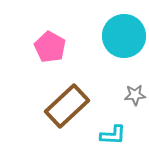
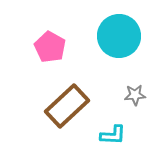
cyan circle: moved 5 px left
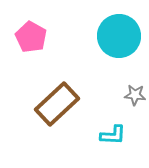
pink pentagon: moved 19 px left, 10 px up
gray star: rotated 10 degrees clockwise
brown rectangle: moved 10 px left, 2 px up
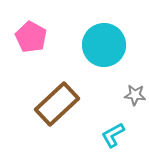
cyan circle: moved 15 px left, 9 px down
cyan L-shape: rotated 148 degrees clockwise
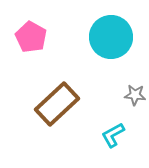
cyan circle: moved 7 px right, 8 px up
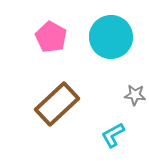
pink pentagon: moved 20 px right
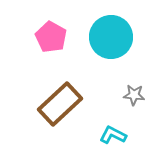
gray star: moved 1 px left
brown rectangle: moved 3 px right
cyan L-shape: rotated 56 degrees clockwise
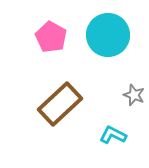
cyan circle: moved 3 px left, 2 px up
gray star: rotated 15 degrees clockwise
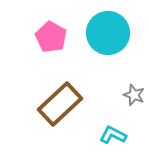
cyan circle: moved 2 px up
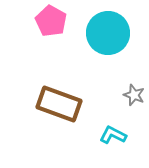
pink pentagon: moved 16 px up
brown rectangle: moved 1 px left; rotated 63 degrees clockwise
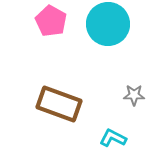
cyan circle: moved 9 px up
gray star: rotated 20 degrees counterclockwise
cyan L-shape: moved 3 px down
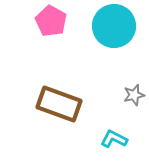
cyan circle: moved 6 px right, 2 px down
gray star: rotated 15 degrees counterclockwise
cyan L-shape: moved 1 px right, 1 px down
